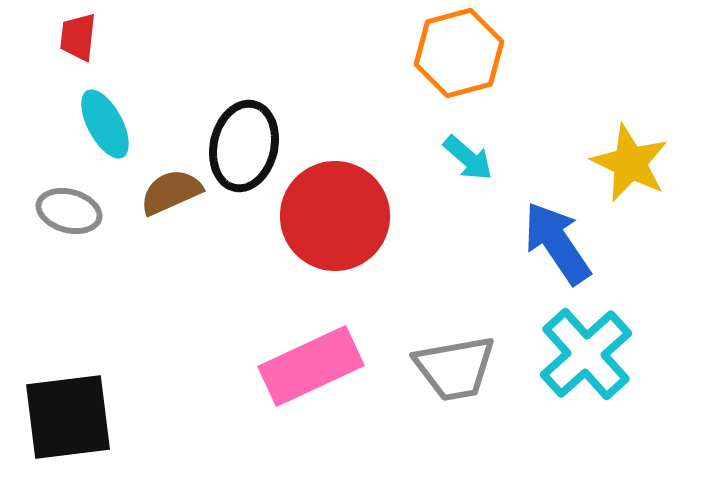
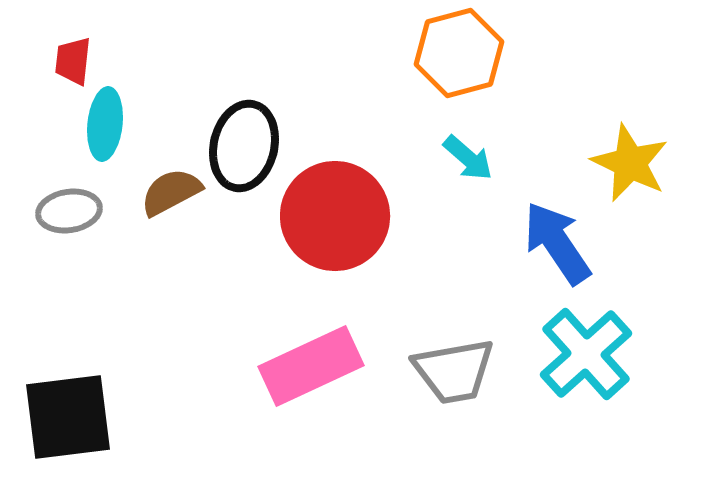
red trapezoid: moved 5 px left, 24 px down
cyan ellipse: rotated 34 degrees clockwise
brown semicircle: rotated 4 degrees counterclockwise
gray ellipse: rotated 24 degrees counterclockwise
gray trapezoid: moved 1 px left, 3 px down
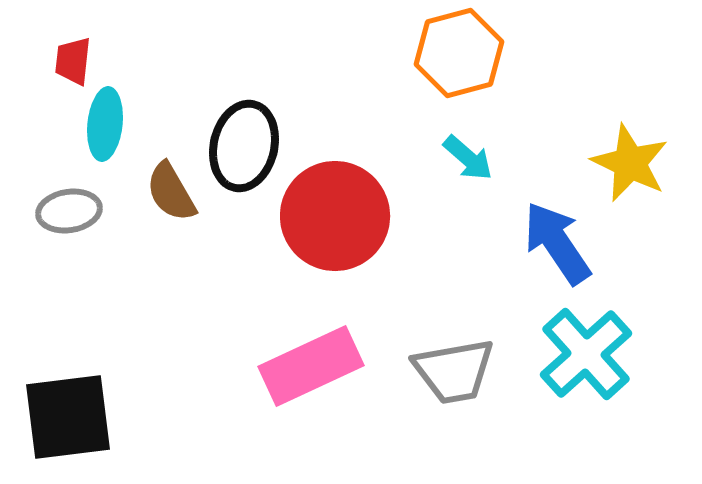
brown semicircle: rotated 92 degrees counterclockwise
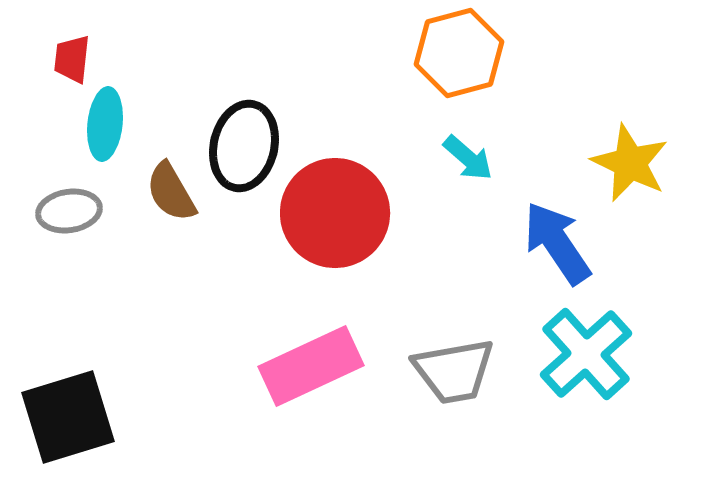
red trapezoid: moved 1 px left, 2 px up
red circle: moved 3 px up
black square: rotated 10 degrees counterclockwise
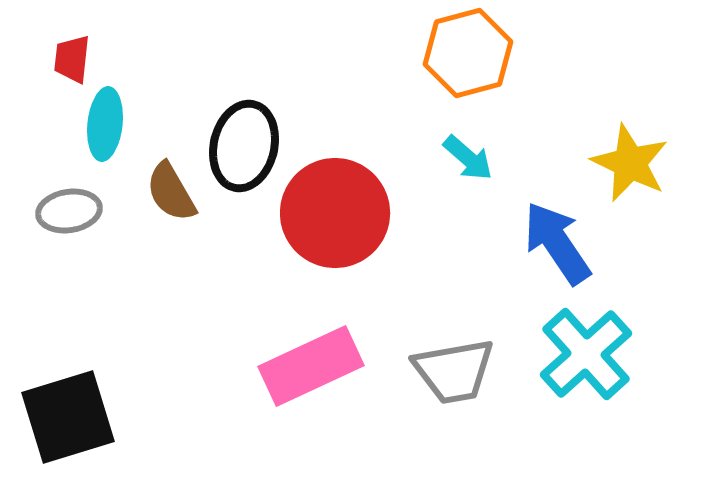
orange hexagon: moved 9 px right
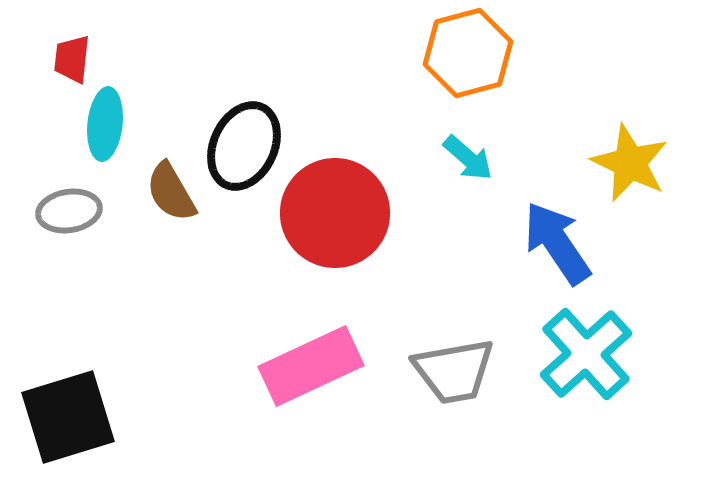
black ellipse: rotated 12 degrees clockwise
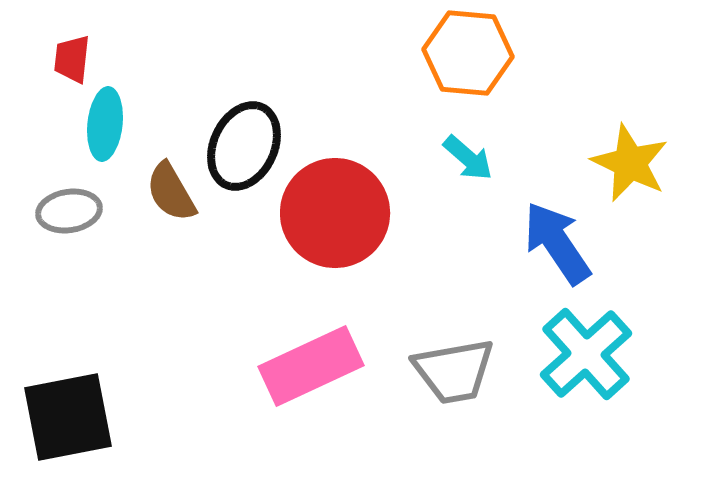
orange hexagon: rotated 20 degrees clockwise
black square: rotated 6 degrees clockwise
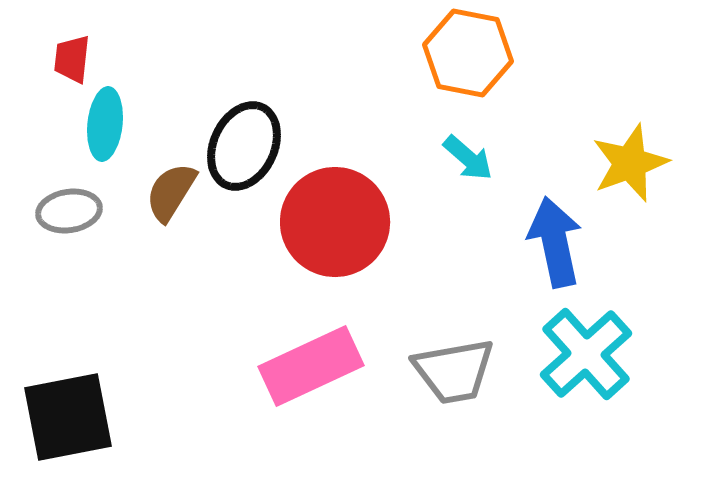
orange hexagon: rotated 6 degrees clockwise
yellow star: rotated 26 degrees clockwise
brown semicircle: rotated 62 degrees clockwise
red circle: moved 9 px down
blue arrow: moved 2 px left, 1 px up; rotated 22 degrees clockwise
